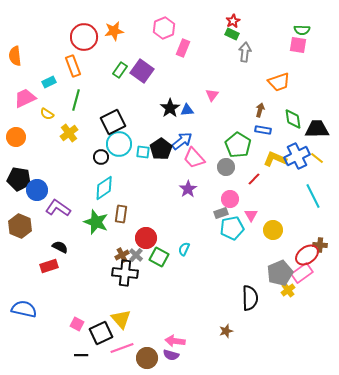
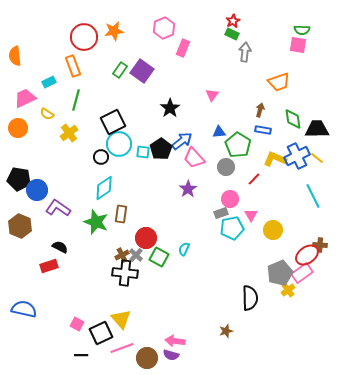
blue triangle at (187, 110): moved 32 px right, 22 px down
orange circle at (16, 137): moved 2 px right, 9 px up
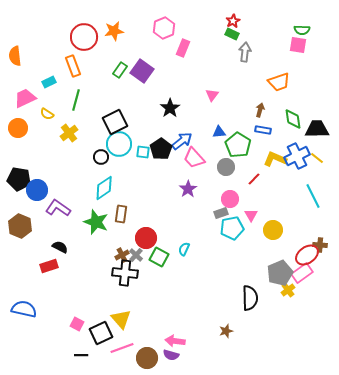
black square at (113, 122): moved 2 px right
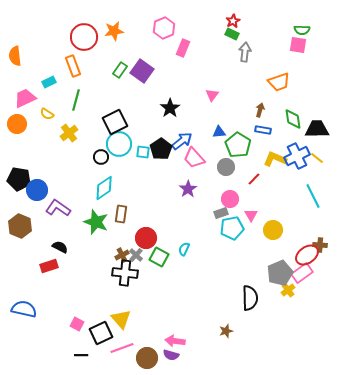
orange circle at (18, 128): moved 1 px left, 4 px up
